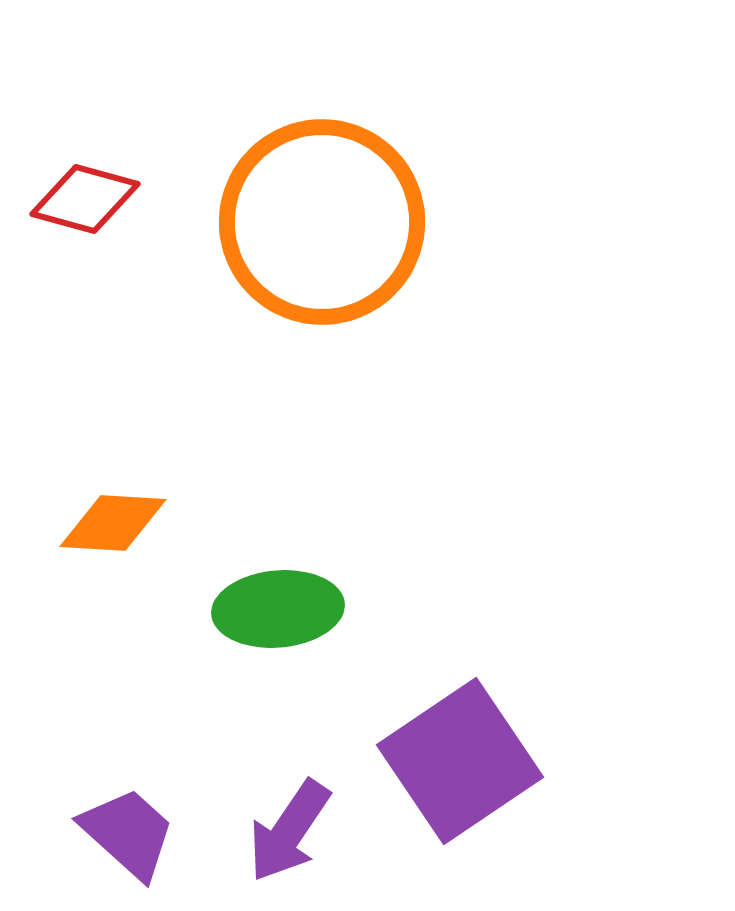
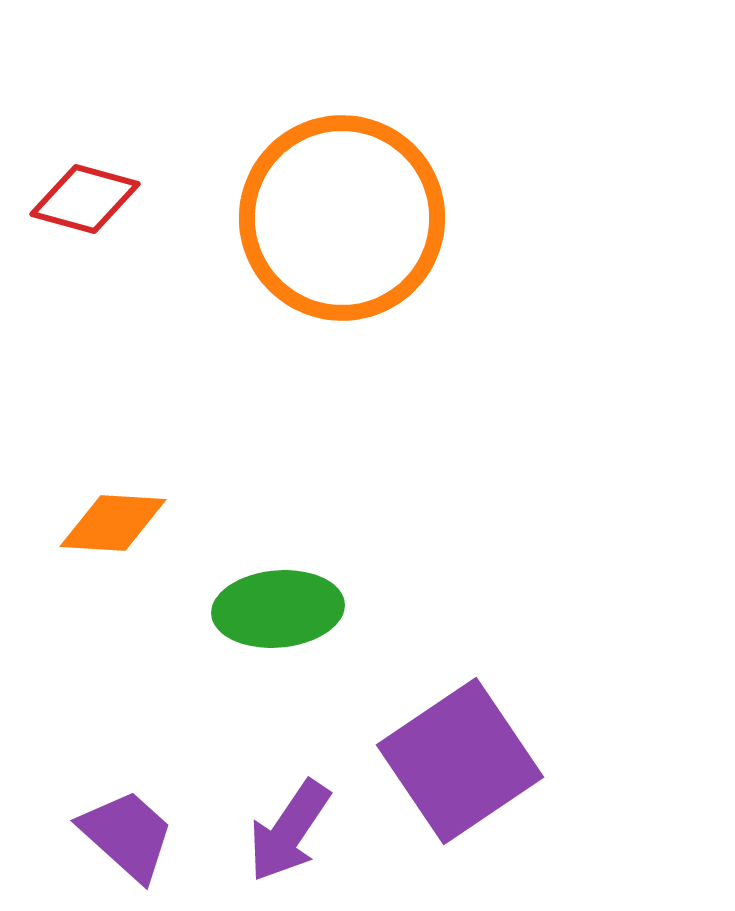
orange circle: moved 20 px right, 4 px up
purple trapezoid: moved 1 px left, 2 px down
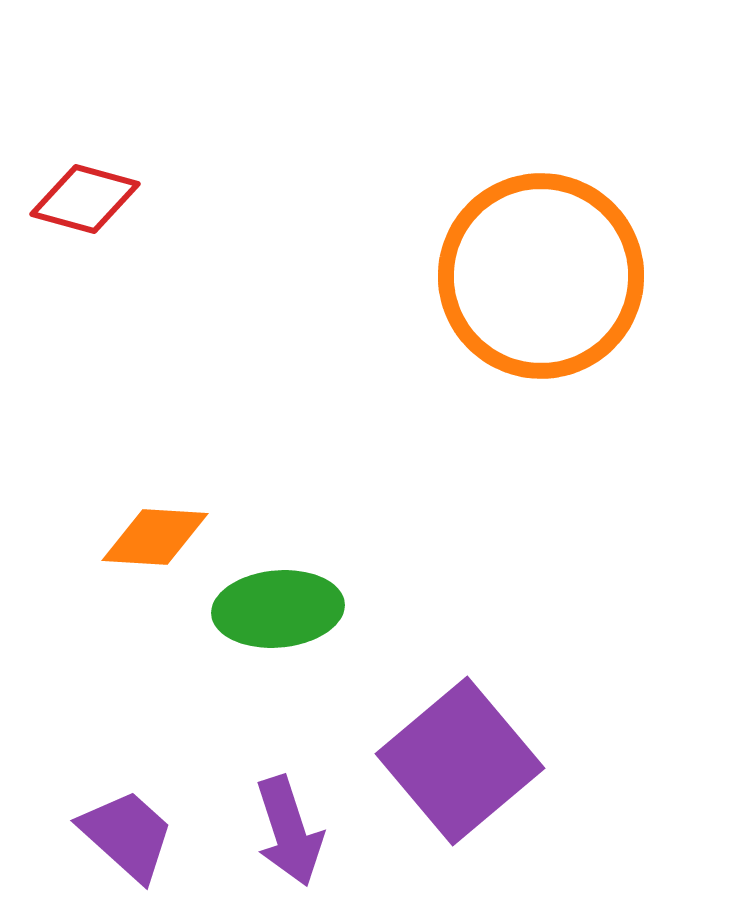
orange circle: moved 199 px right, 58 px down
orange diamond: moved 42 px right, 14 px down
purple square: rotated 6 degrees counterclockwise
purple arrow: rotated 52 degrees counterclockwise
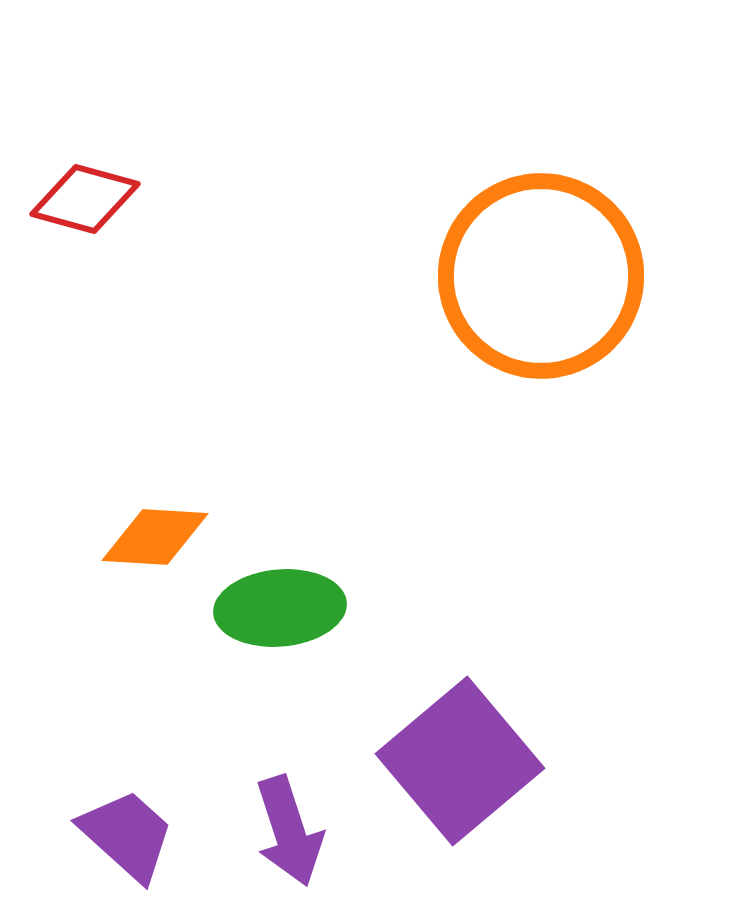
green ellipse: moved 2 px right, 1 px up
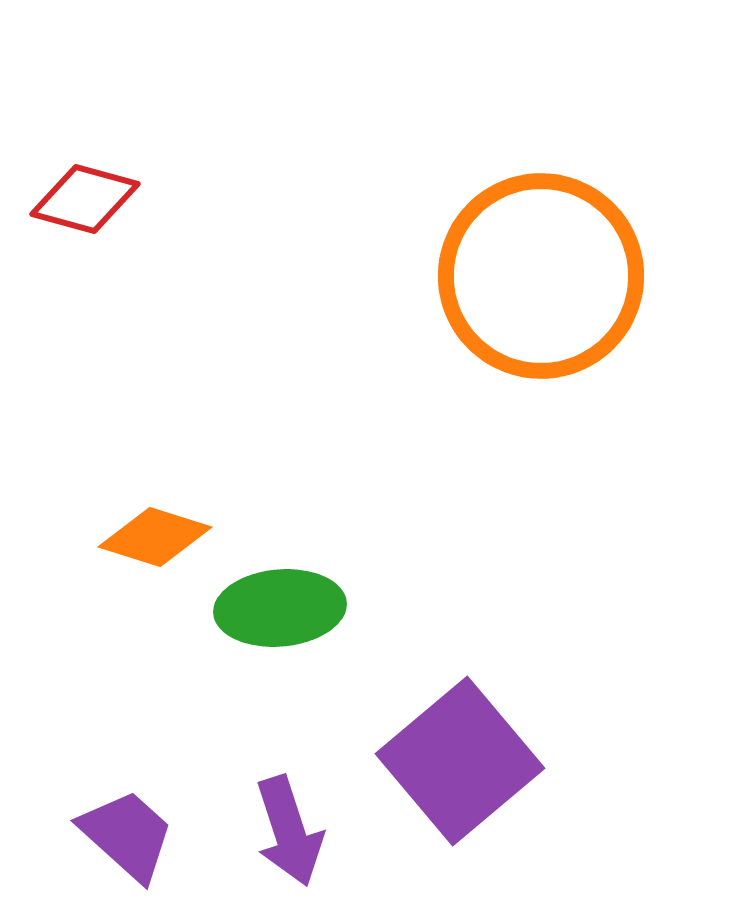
orange diamond: rotated 14 degrees clockwise
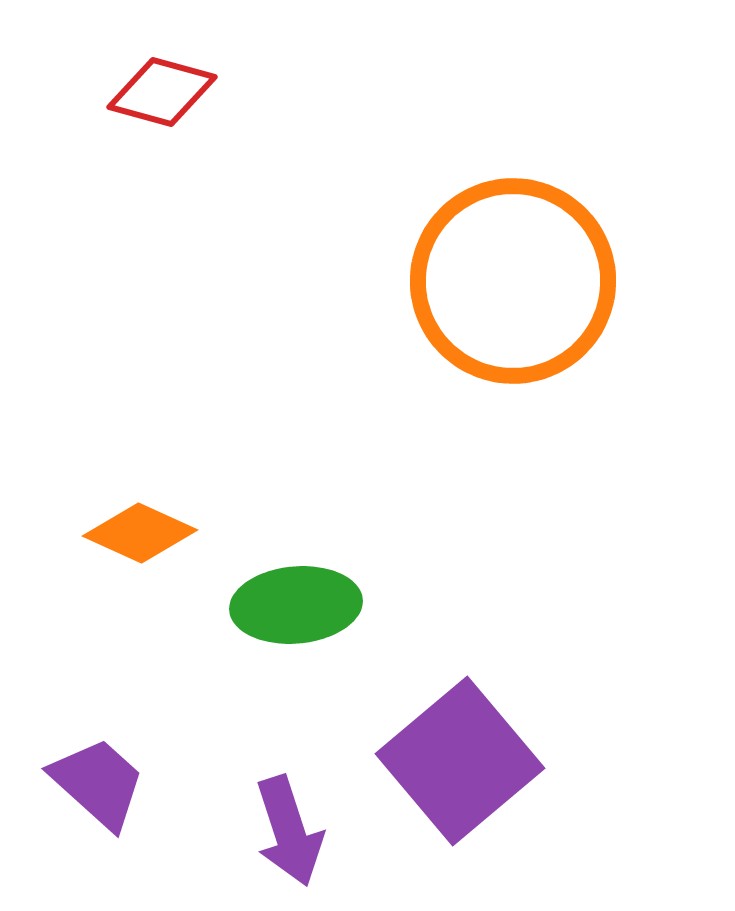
red diamond: moved 77 px right, 107 px up
orange circle: moved 28 px left, 5 px down
orange diamond: moved 15 px left, 4 px up; rotated 7 degrees clockwise
green ellipse: moved 16 px right, 3 px up
purple trapezoid: moved 29 px left, 52 px up
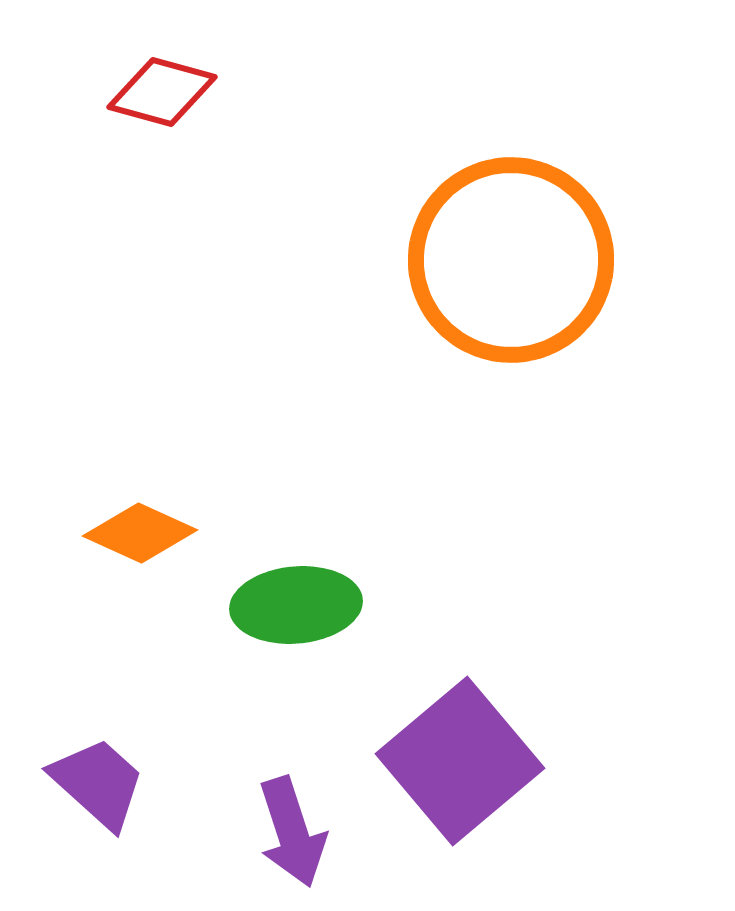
orange circle: moved 2 px left, 21 px up
purple arrow: moved 3 px right, 1 px down
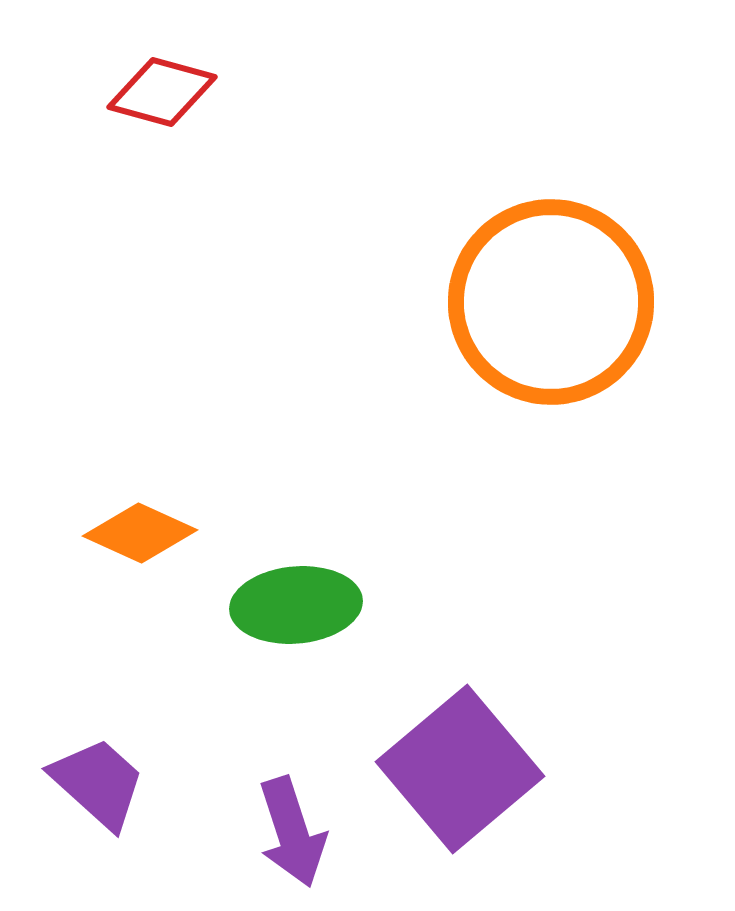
orange circle: moved 40 px right, 42 px down
purple square: moved 8 px down
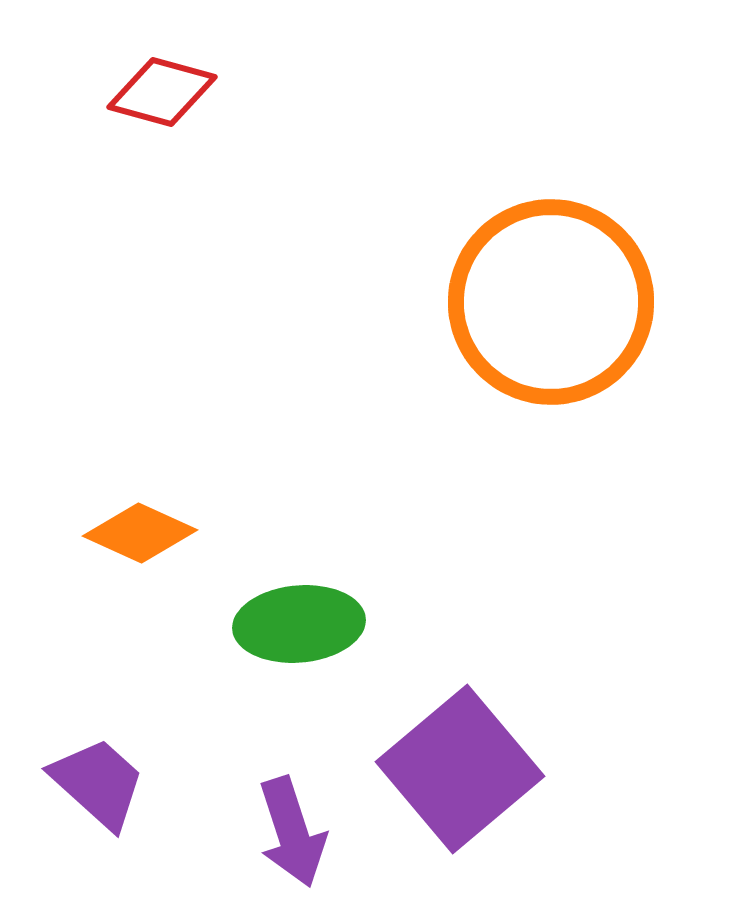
green ellipse: moved 3 px right, 19 px down
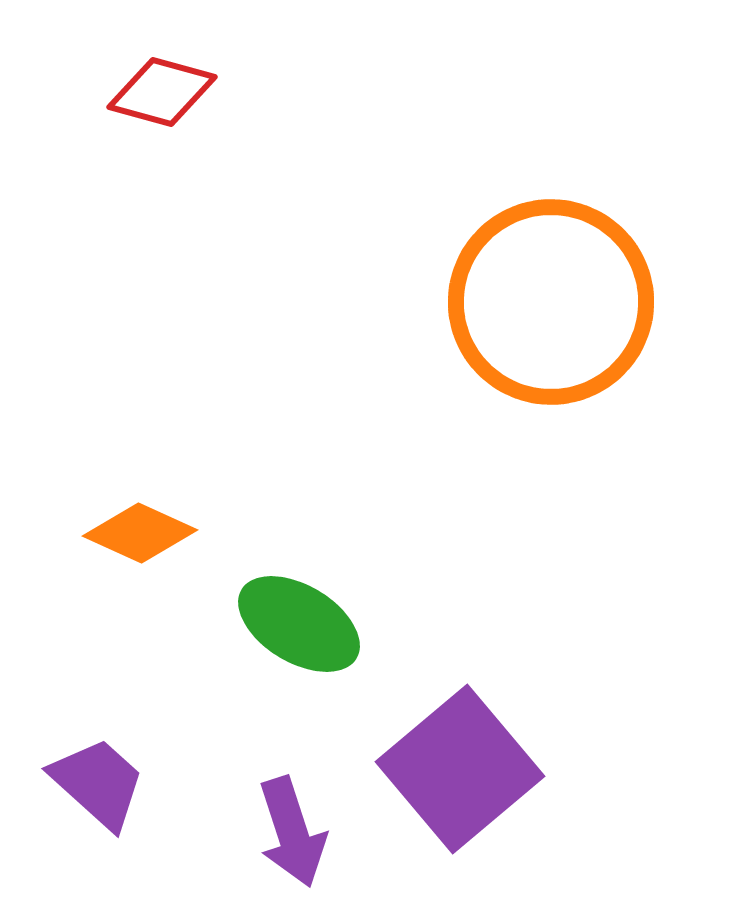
green ellipse: rotated 36 degrees clockwise
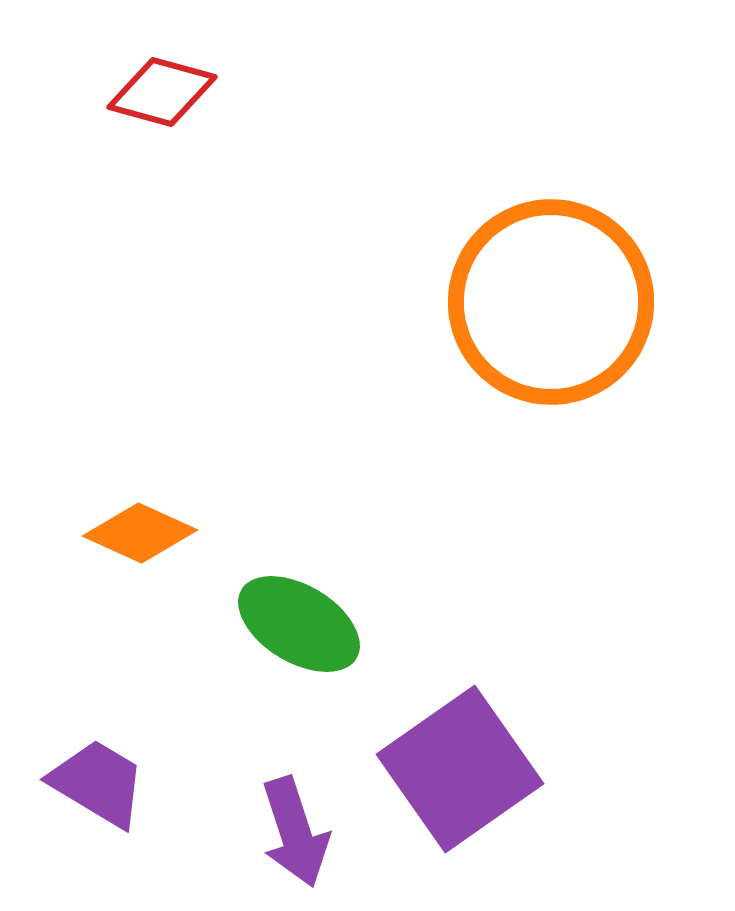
purple square: rotated 5 degrees clockwise
purple trapezoid: rotated 11 degrees counterclockwise
purple arrow: moved 3 px right
